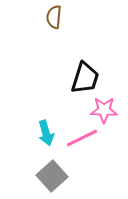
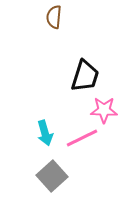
black trapezoid: moved 2 px up
cyan arrow: moved 1 px left
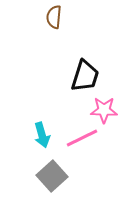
cyan arrow: moved 3 px left, 2 px down
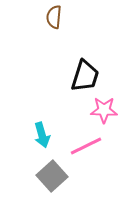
pink line: moved 4 px right, 8 px down
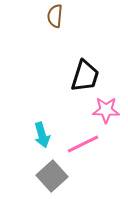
brown semicircle: moved 1 px right, 1 px up
pink star: moved 2 px right
pink line: moved 3 px left, 2 px up
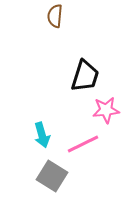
pink star: rotated 8 degrees counterclockwise
gray square: rotated 16 degrees counterclockwise
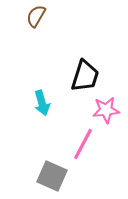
brown semicircle: moved 19 px left; rotated 25 degrees clockwise
cyan arrow: moved 32 px up
pink line: rotated 36 degrees counterclockwise
gray square: rotated 8 degrees counterclockwise
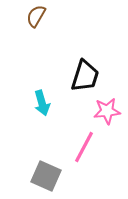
pink star: moved 1 px right, 1 px down
pink line: moved 1 px right, 3 px down
gray square: moved 6 px left
